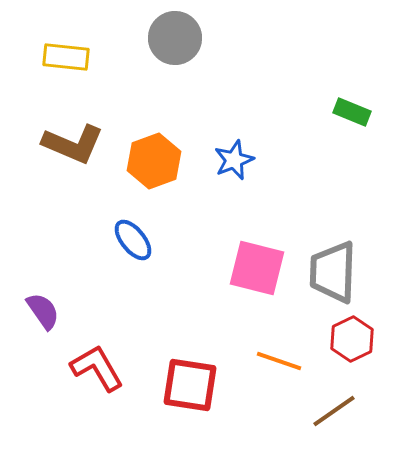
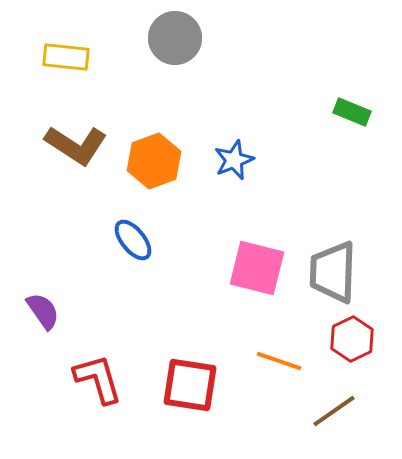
brown L-shape: moved 3 px right, 1 px down; rotated 10 degrees clockwise
red L-shape: moved 1 px right, 11 px down; rotated 14 degrees clockwise
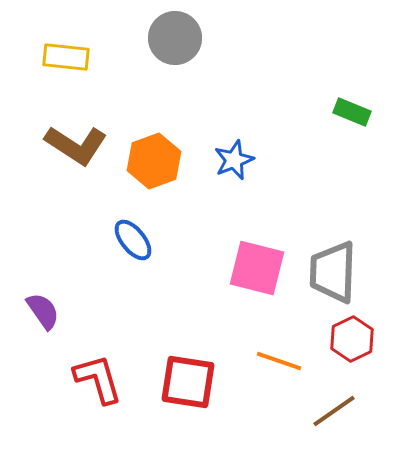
red square: moved 2 px left, 3 px up
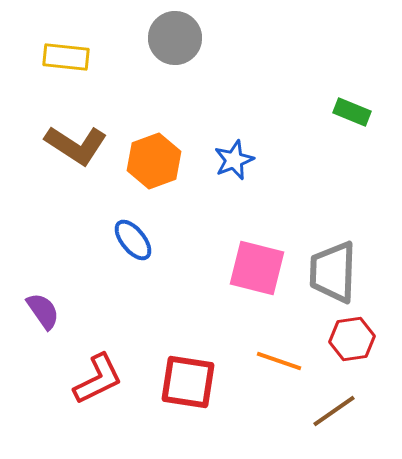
red hexagon: rotated 18 degrees clockwise
red L-shape: rotated 80 degrees clockwise
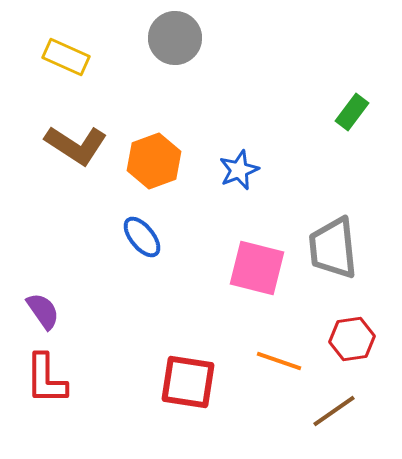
yellow rectangle: rotated 18 degrees clockwise
green rectangle: rotated 75 degrees counterclockwise
blue star: moved 5 px right, 10 px down
blue ellipse: moved 9 px right, 3 px up
gray trapezoid: moved 24 px up; rotated 8 degrees counterclockwise
red L-shape: moved 52 px left; rotated 116 degrees clockwise
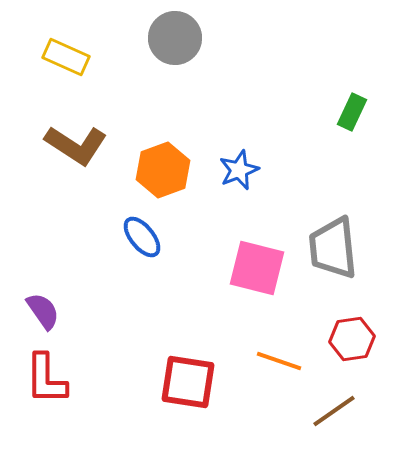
green rectangle: rotated 12 degrees counterclockwise
orange hexagon: moved 9 px right, 9 px down
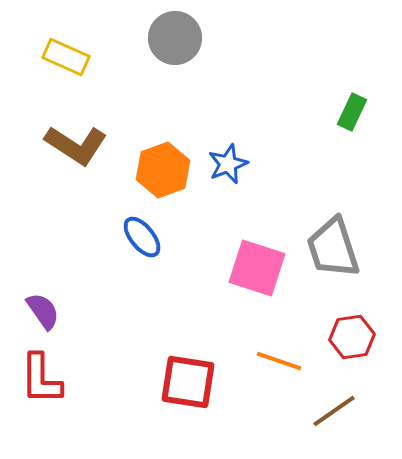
blue star: moved 11 px left, 6 px up
gray trapezoid: rotated 12 degrees counterclockwise
pink square: rotated 4 degrees clockwise
red hexagon: moved 2 px up
red L-shape: moved 5 px left
